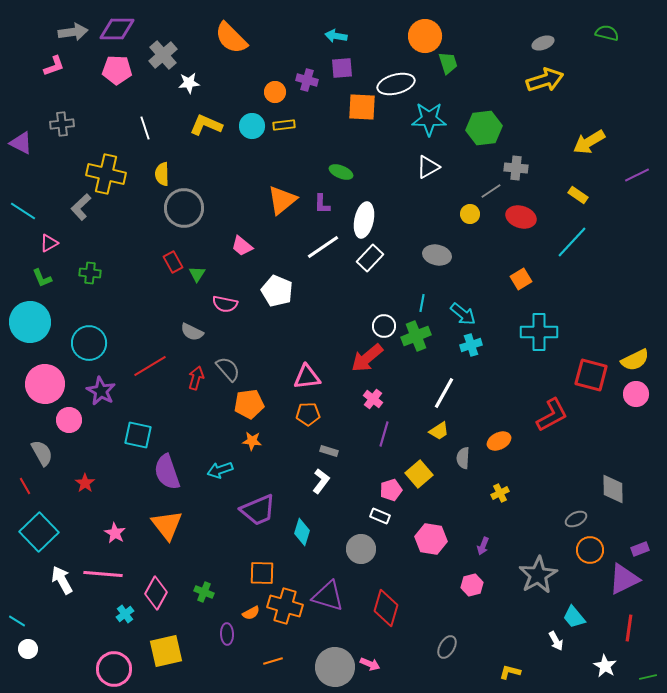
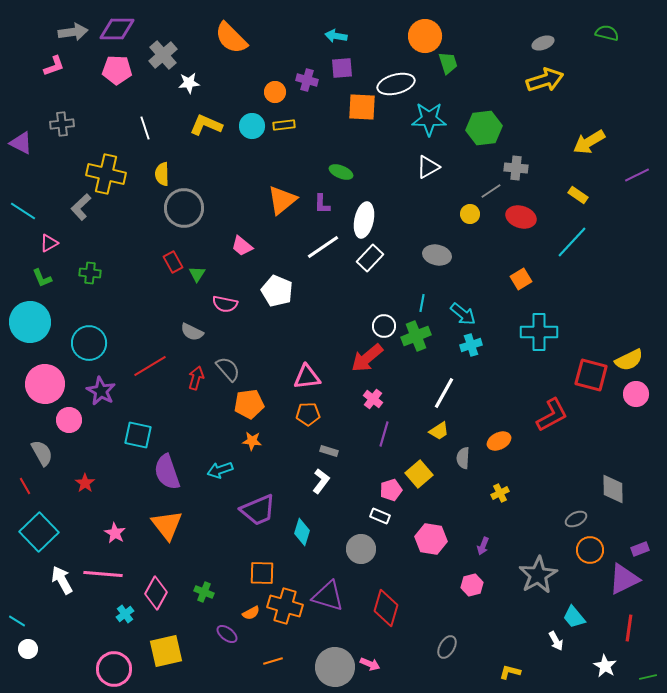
yellow semicircle at (635, 360): moved 6 px left
purple ellipse at (227, 634): rotated 50 degrees counterclockwise
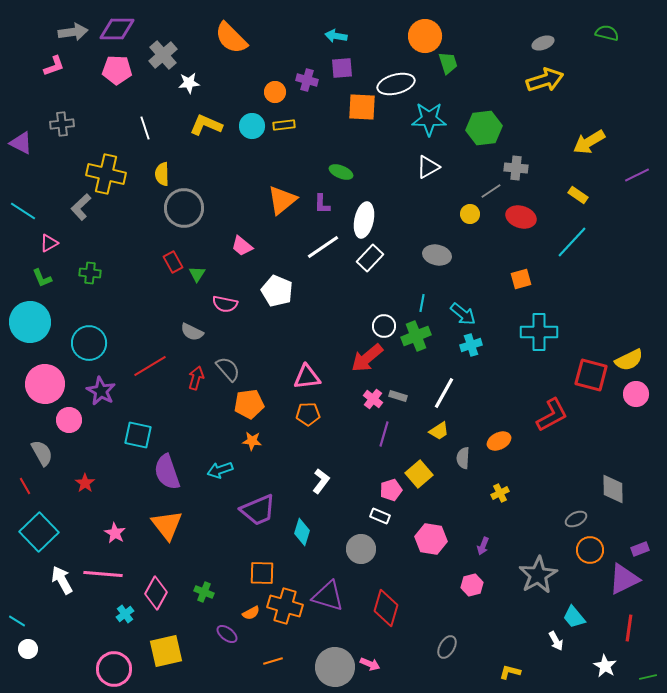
orange square at (521, 279): rotated 15 degrees clockwise
gray rectangle at (329, 451): moved 69 px right, 55 px up
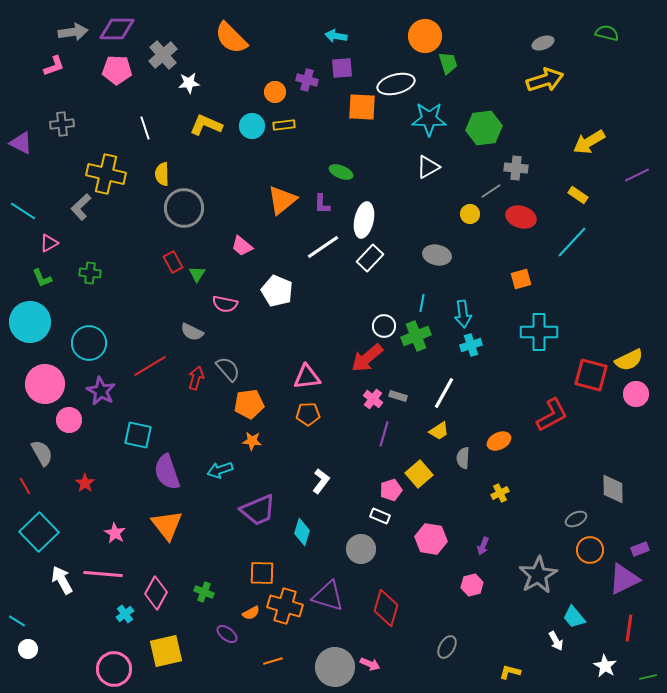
cyan arrow at (463, 314): rotated 44 degrees clockwise
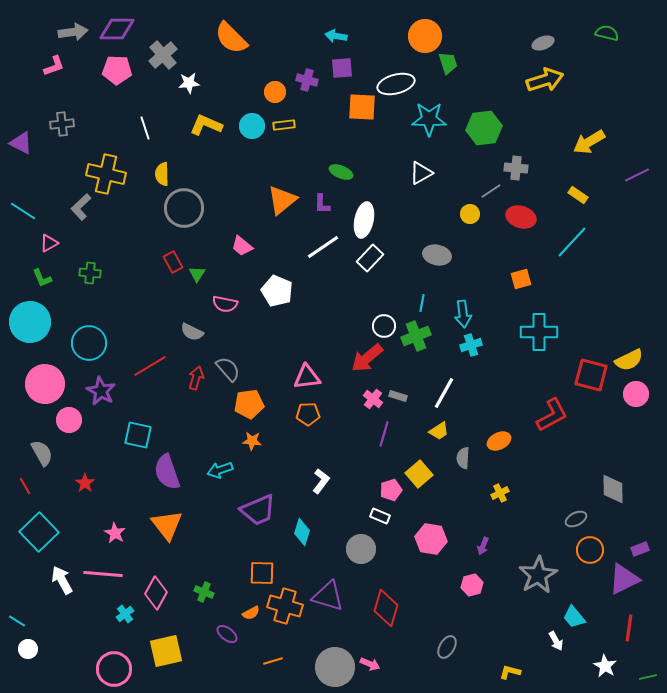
white triangle at (428, 167): moved 7 px left, 6 px down
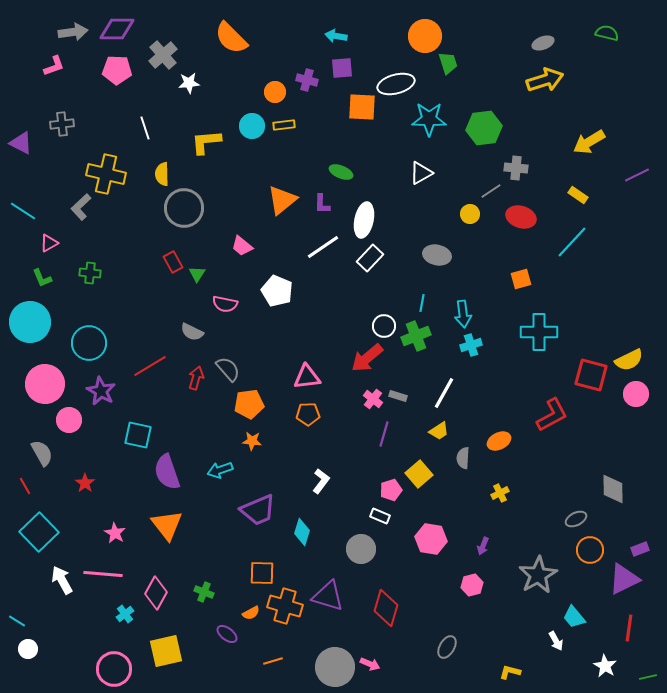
yellow L-shape at (206, 125): moved 17 px down; rotated 28 degrees counterclockwise
